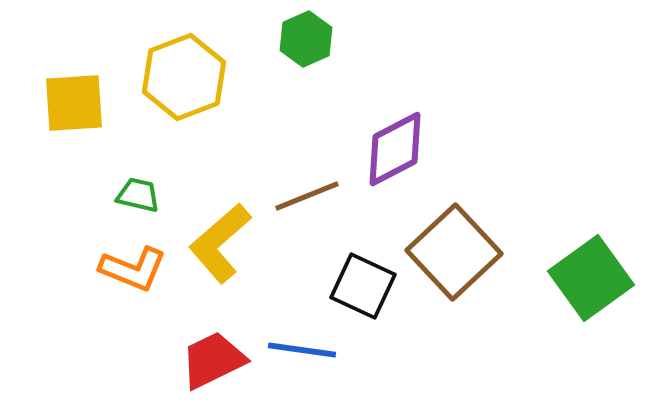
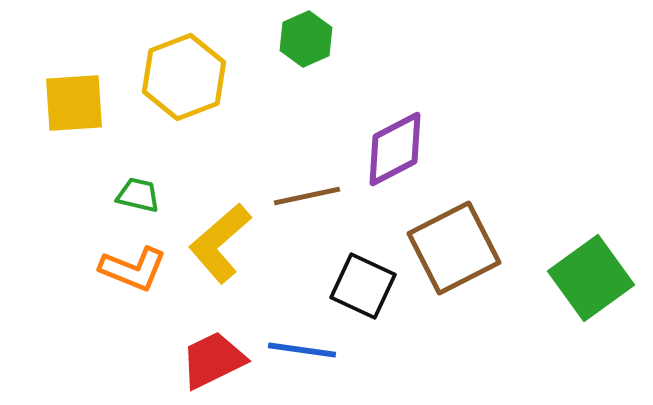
brown line: rotated 10 degrees clockwise
brown square: moved 4 px up; rotated 16 degrees clockwise
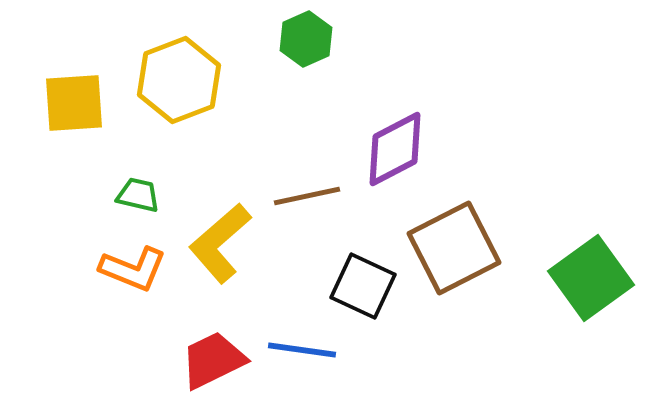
yellow hexagon: moved 5 px left, 3 px down
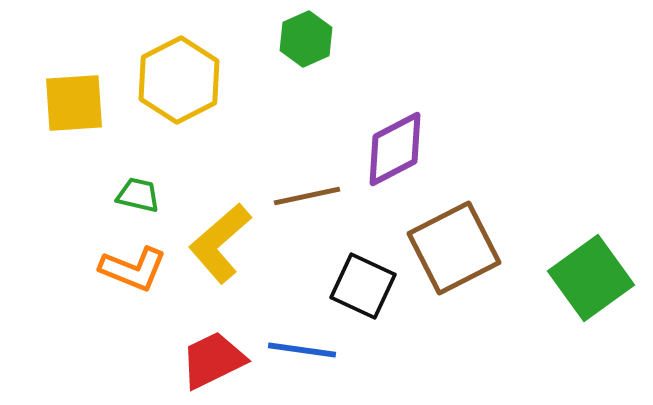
yellow hexagon: rotated 6 degrees counterclockwise
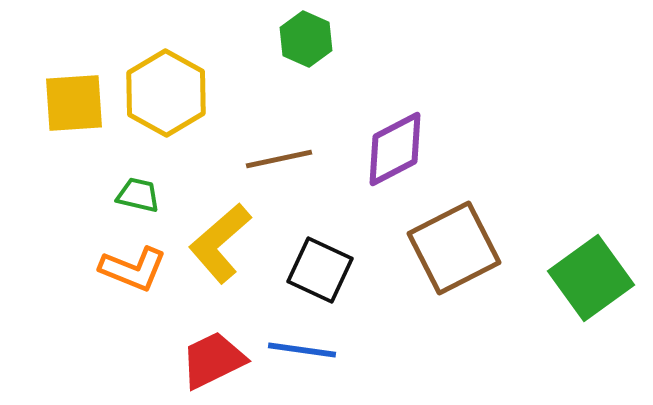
green hexagon: rotated 12 degrees counterclockwise
yellow hexagon: moved 13 px left, 13 px down; rotated 4 degrees counterclockwise
brown line: moved 28 px left, 37 px up
black square: moved 43 px left, 16 px up
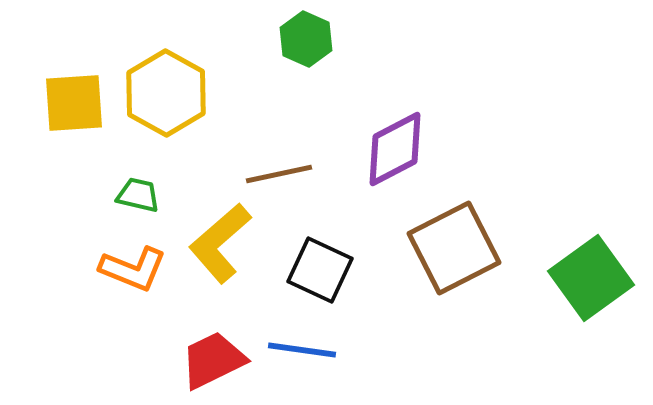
brown line: moved 15 px down
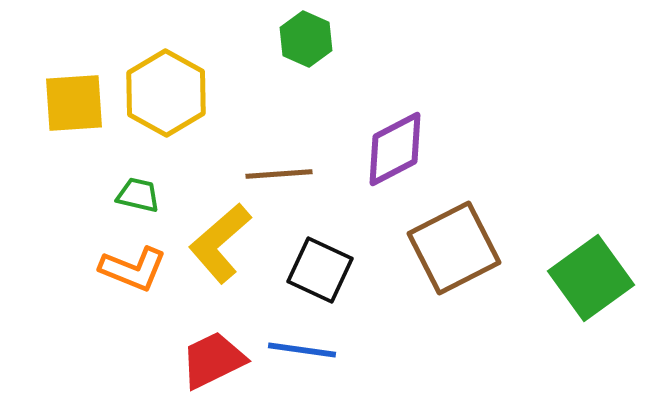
brown line: rotated 8 degrees clockwise
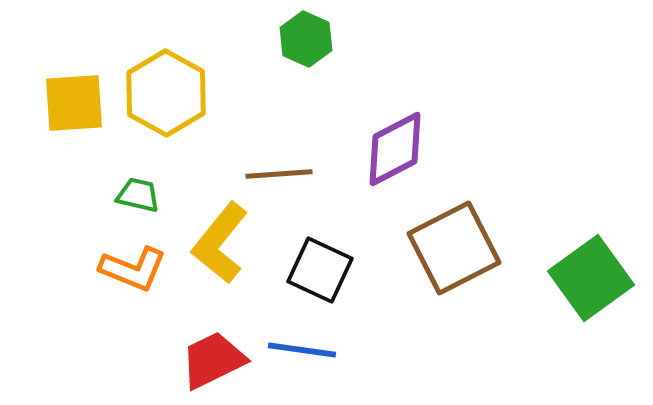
yellow L-shape: rotated 10 degrees counterclockwise
